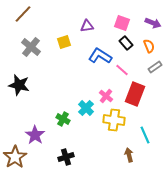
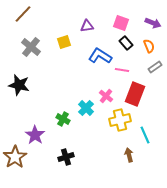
pink square: moved 1 px left
pink line: rotated 32 degrees counterclockwise
yellow cross: moved 6 px right; rotated 20 degrees counterclockwise
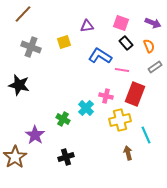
gray cross: rotated 18 degrees counterclockwise
pink cross: rotated 24 degrees counterclockwise
cyan line: moved 1 px right
brown arrow: moved 1 px left, 2 px up
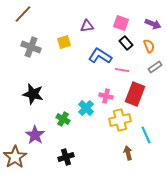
purple arrow: moved 1 px down
black star: moved 14 px right, 9 px down
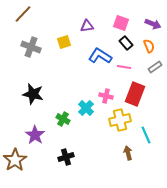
pink line: moved 2 px right, 3 px up
brown star: moved 3 px down
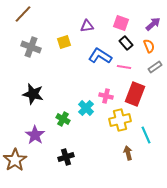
purple arrow: rotated 63 degrees counterclockwise
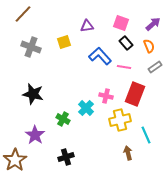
blue L-shape: rotated 15 degrees clockwise
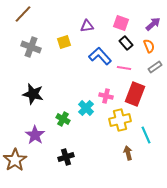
pink line: moved 1 px down
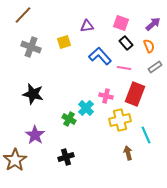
brown line: moved 1 px down
green cross: moved 6 px right
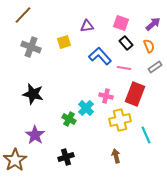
brown arrow: moved 12 px left, 3 px down
